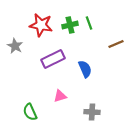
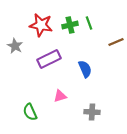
brown line: moved 2 px up
purple rectangle: moved 4 px left
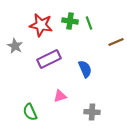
green cross: moved 4 px up; rotated 21 degrees clockwise
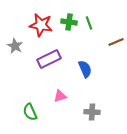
green cross: moved 1 px left, 1 px down
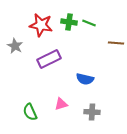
green line: rotated 48 degrees counterclockwise
brown line: moved 1 px down; rotated 28 degrees clockwise
blue semicircle: moved 10 px down; rotated 126 degrees clockwise
pink triangle: moved 1 px right, 8 px down
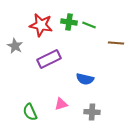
green line: moved 2 px down
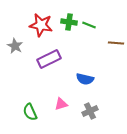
gray cross: moved 2 px left, 1 px up; rotated 28 degrees counterclockwise
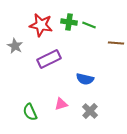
gray cross: rotated 21 degrees counterclockwise
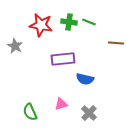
green line: moved 3 px up
purple rectangle: moved 14 px right; rotated 20 degrees clockwise
gray cross: moved 1 px left, 2 px down
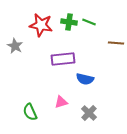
pink triangle: moved 2 px up
